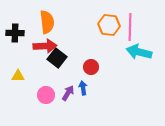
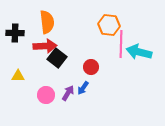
pink line: moved 9 px left, 17 px down
blue arrow: rotated 136 degrees counterclockwise
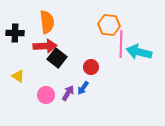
yellow triangle: rotated 32 degrees clockwise
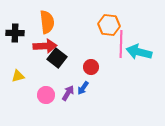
yellow triangle: rotated 48 degrees counterclockwise
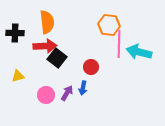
pink line: moved 2 px left
blue arrow: rotated 24 degrees counterclockwise
purple arrow: moved 1 px left
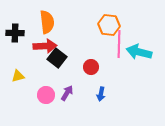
blue arrow: moved 18 px right, 6 px down
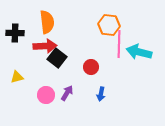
yellow triangle: moved 1 px left, 1 px down
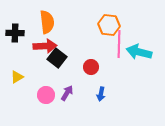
yellow triangle: rotated 16 degrees counterclockwise
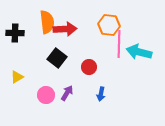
red arrow: moved 20 px right, 17 px up
red circle: moved 2 px left
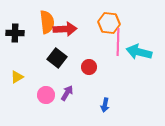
orange hexagon: moved 2 px up
pink line: moved 1 px left, 2 px up
blue arrow: moved 4 px right, 11 px down
